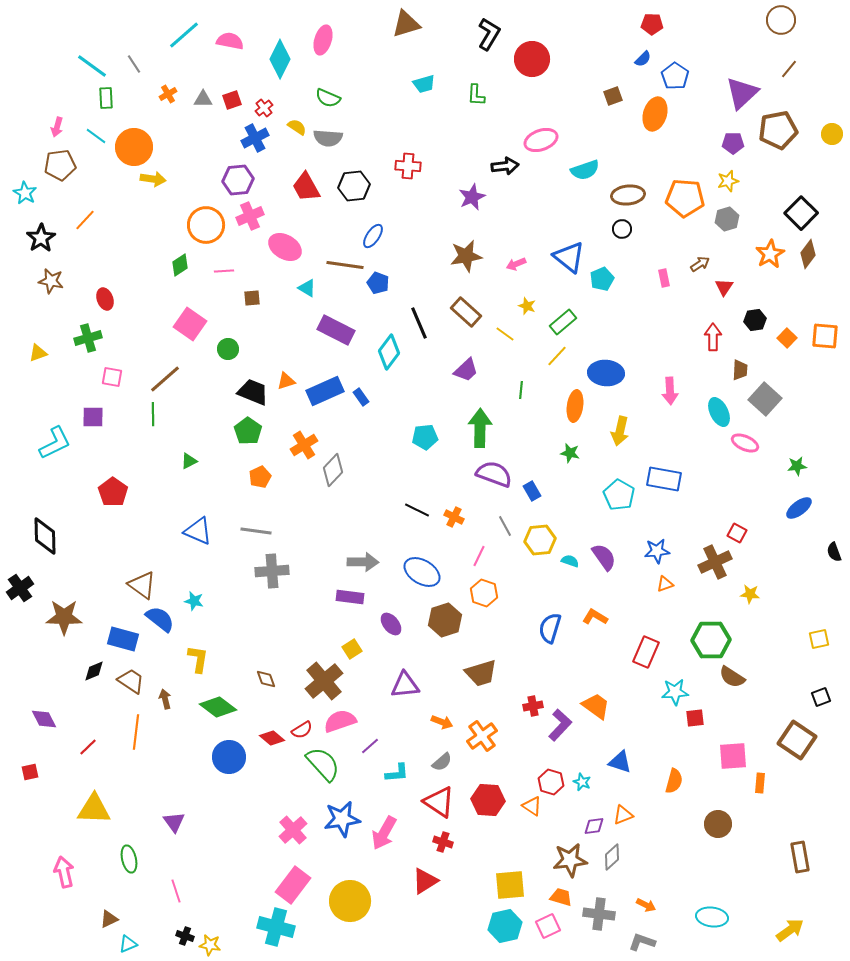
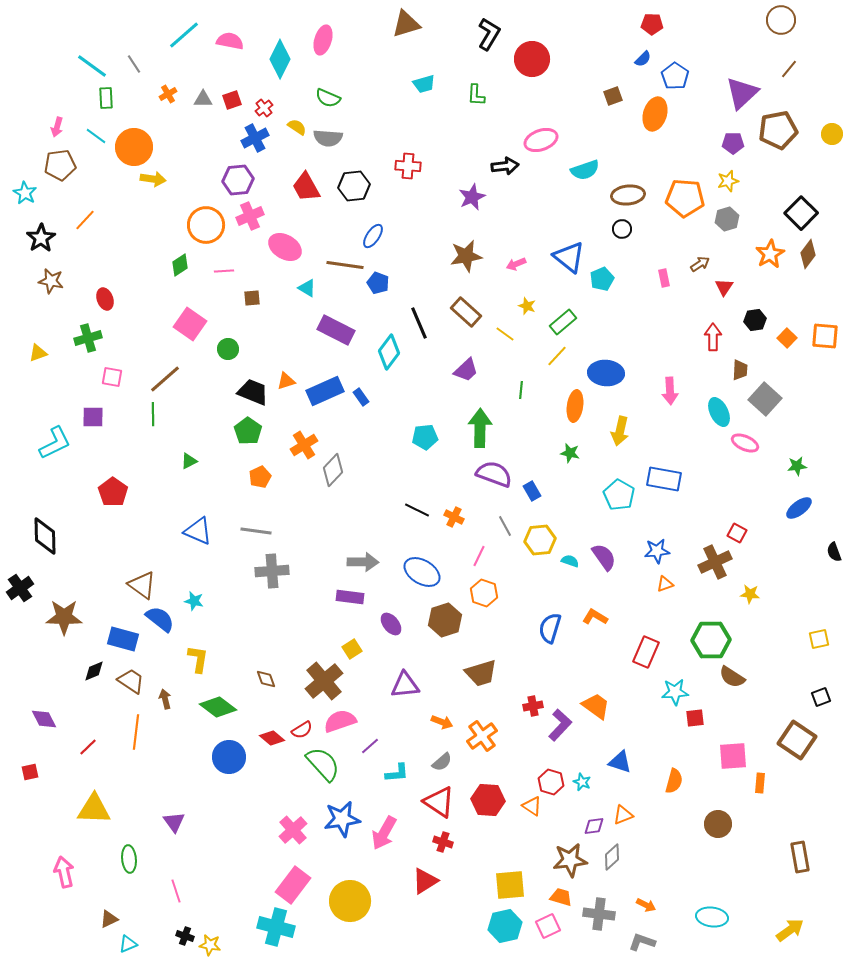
green ellipse at (129, 859): rotated 8 degrees clockwise
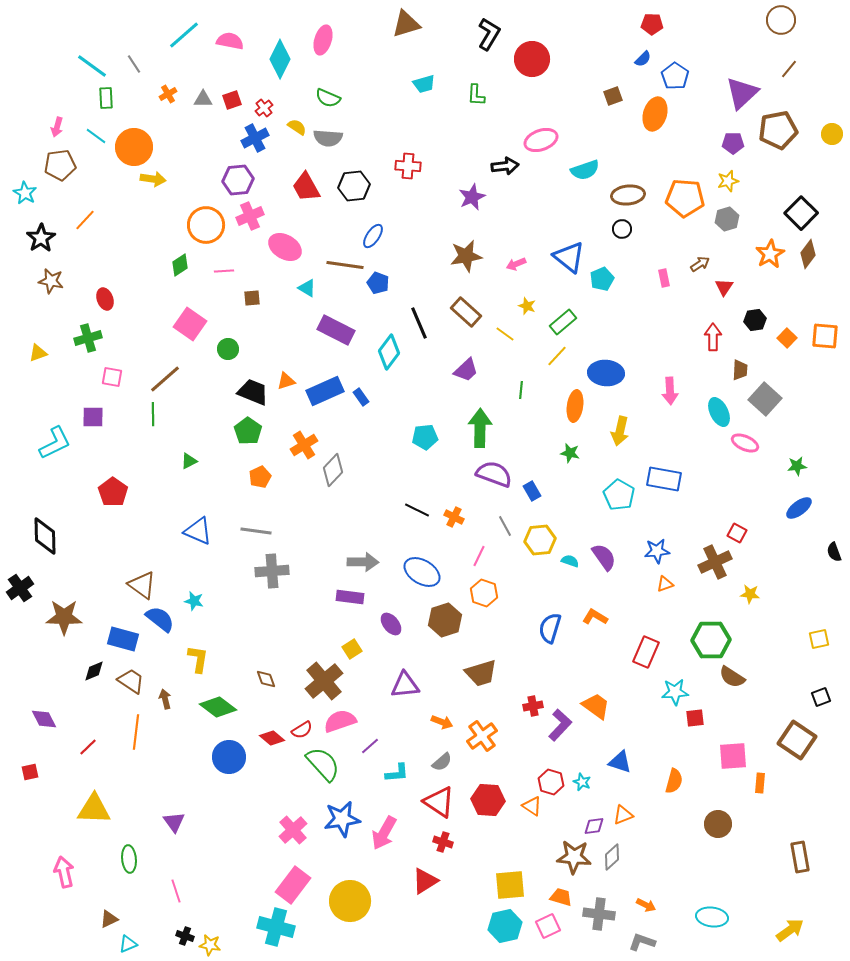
brown star at (570, 860): moved 4 px right, 3 px up; rotated 12 degrees clockwise
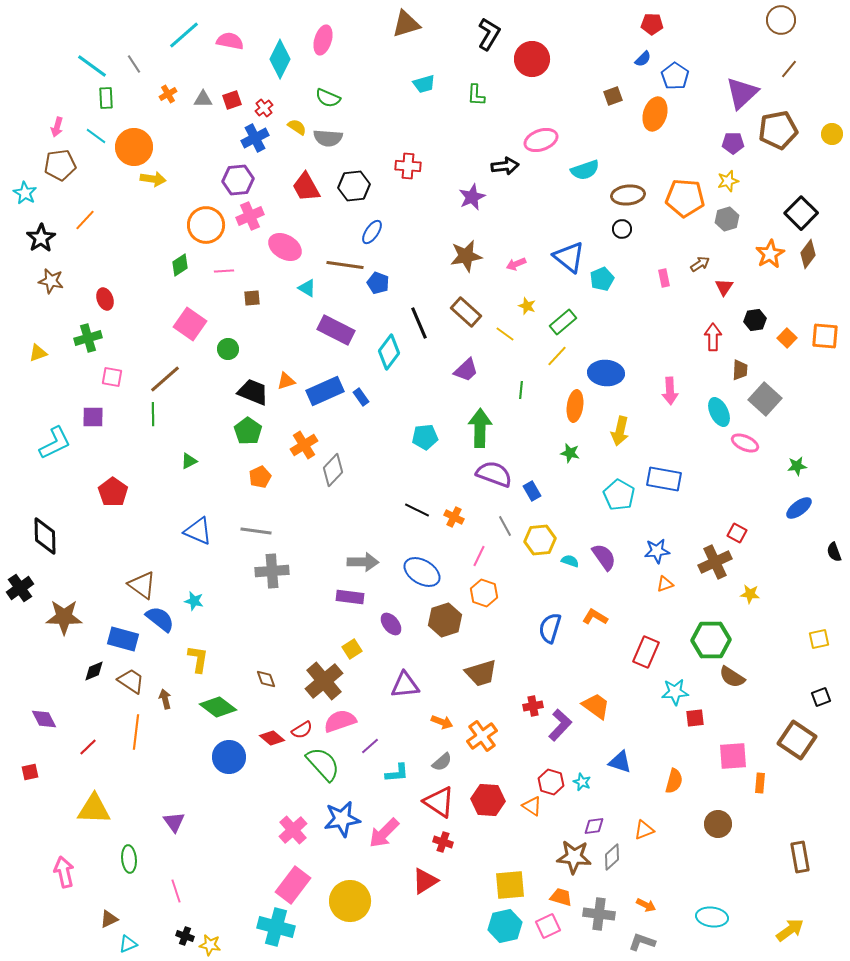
blue ellipse at (373, 236): moved 1 px left, 4 px up
orange triangle at (623, 815): moved 21 px right, 15 px down
pink arrow at (384, 833): rotated 16 degrees clockwise
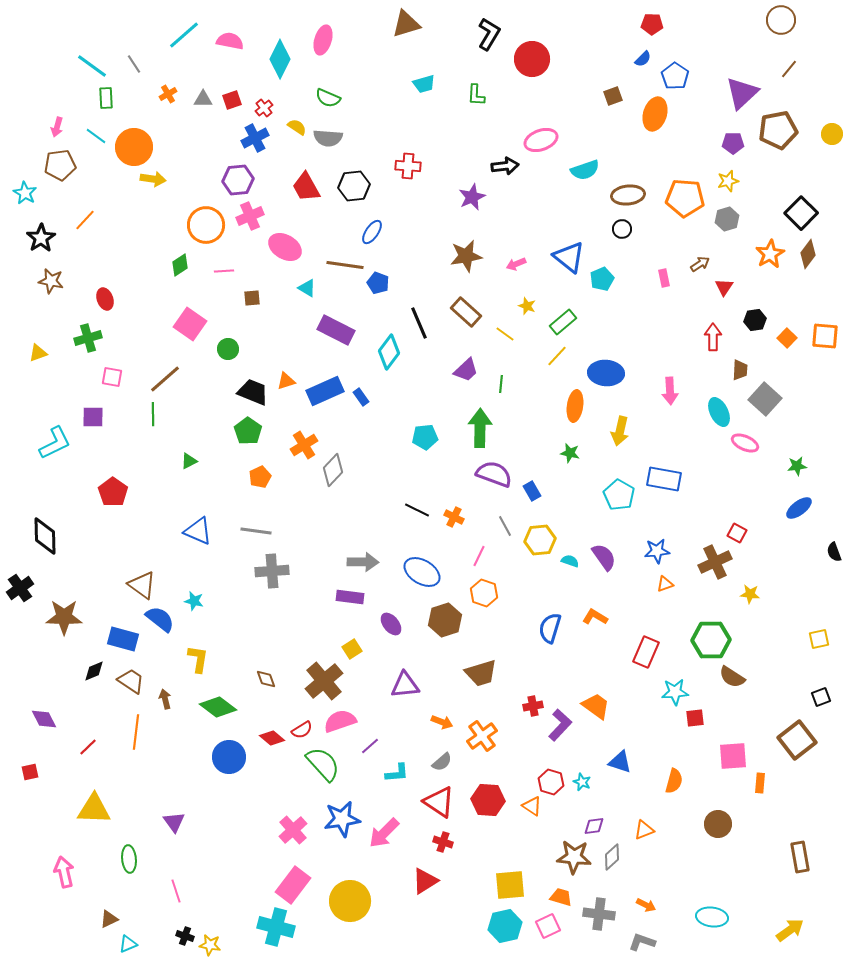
green line at (521, 390): moved 20 px left, 6 px up
brown square at (797, 740): rotated 18 degrees clockwise
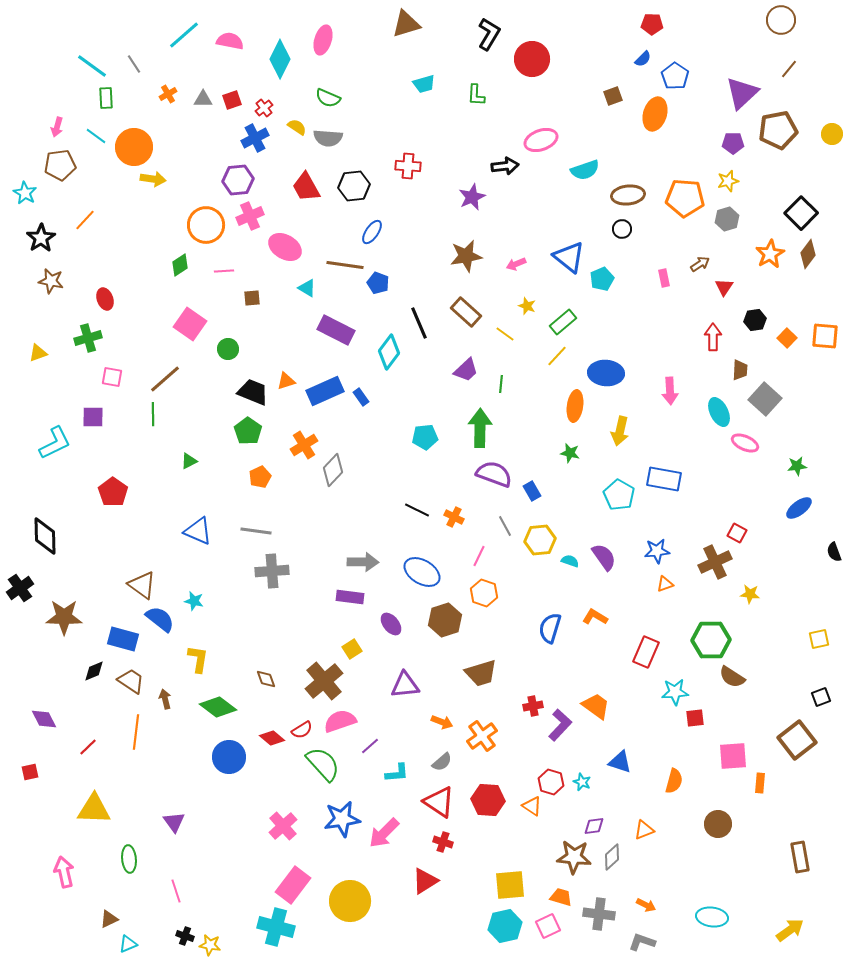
pink cross at (293, 830): moved 10 px left, 4 px up
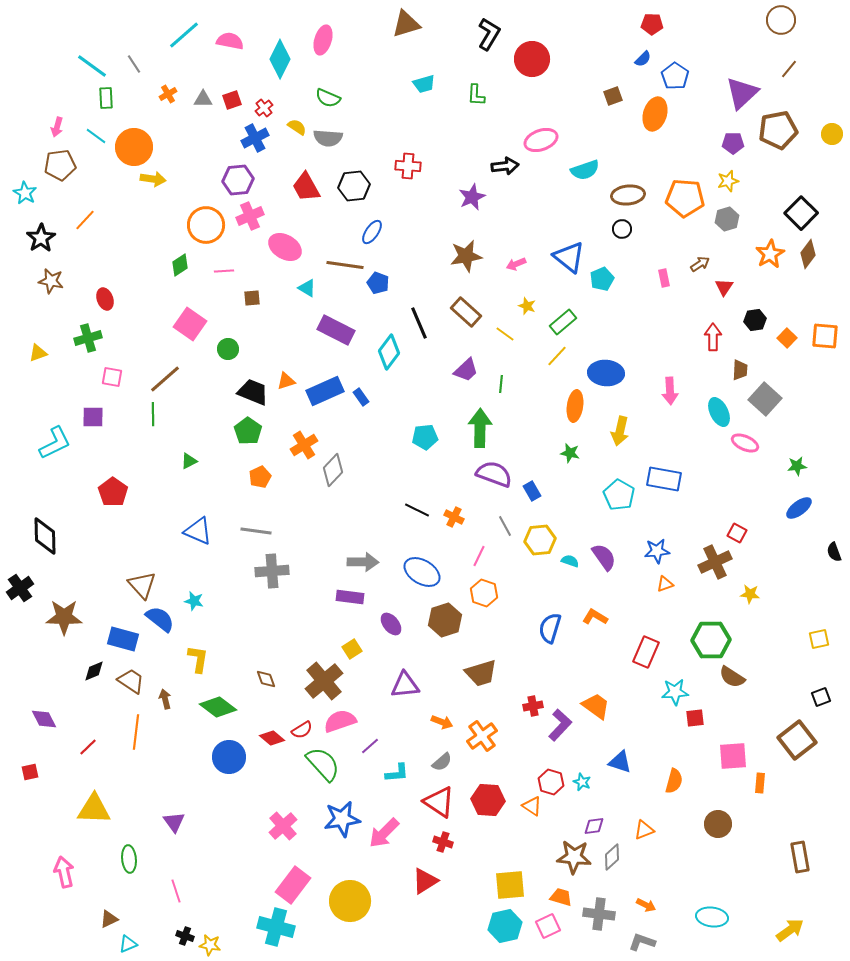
brown triangle at (142, 585): rotated 12 degrees clockwise
